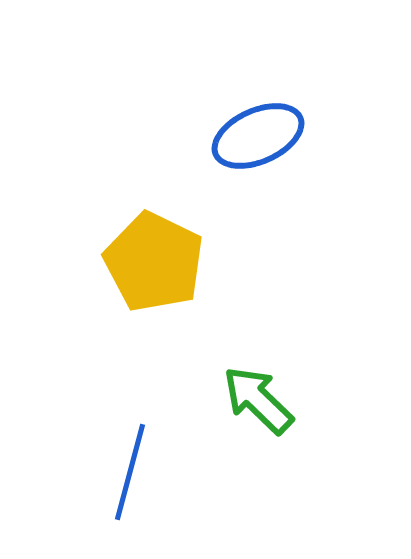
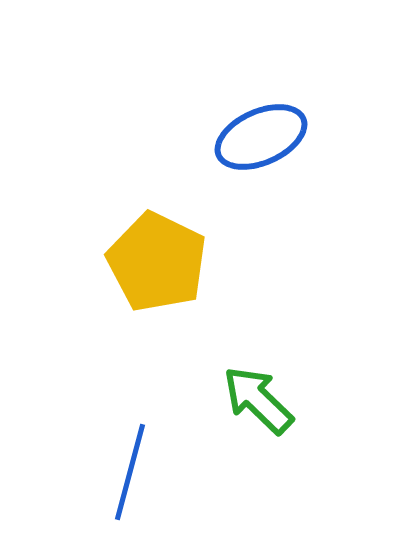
blue ellipse: moved 3 px right, 1 px down
yellow pentagon: moved 3 px right
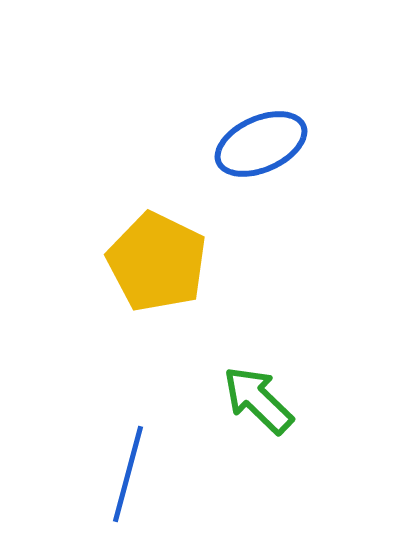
blue ellipse: moved 7 px down
blue line: moved 2 px left, 2 px down
